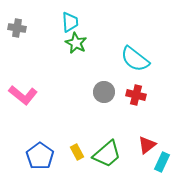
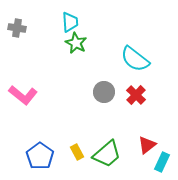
red cross: rotated 30 degrees clockwise
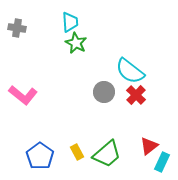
cyan semicircle: moved 5 px left, 12 px down
red triangle: moved 2 px right, 1 px down
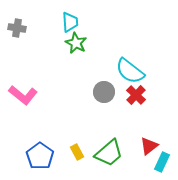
green trapezoid: moved 2 px right, 1 px up
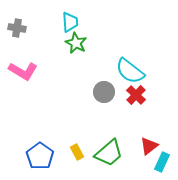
pink L-shape: moved 24 px up; rotated 8 degrees counterclockwise
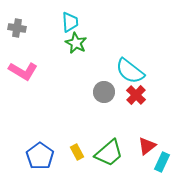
red triangle: moved 2 px left
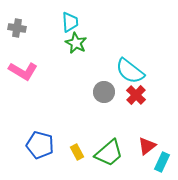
blue pentagon: moved 11 px up; rotated 20 degrees counterclockwise
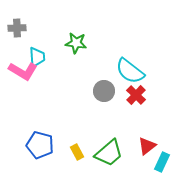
cyan trapezoid: moved 33 px left, 35 px down
gray cross: rotated 12 degrees counterclockwise
green star: rotated 20 degrees counterclockwise
gray circle: moved 1 px up
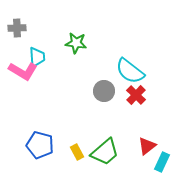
green trapezoid: moved 4 px left, 1 px up
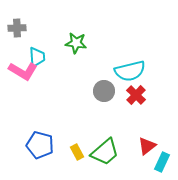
cyan semicircle: rotated 52 degrees counterclockwise
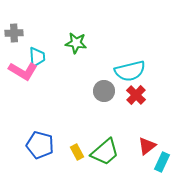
gray cross: moved 3 px left, 5 px down
